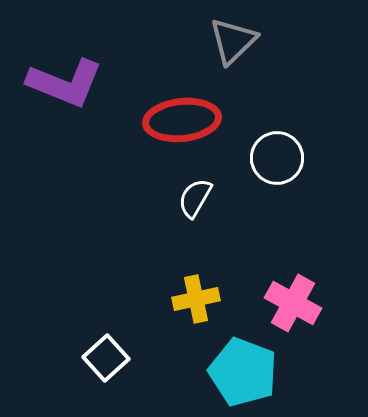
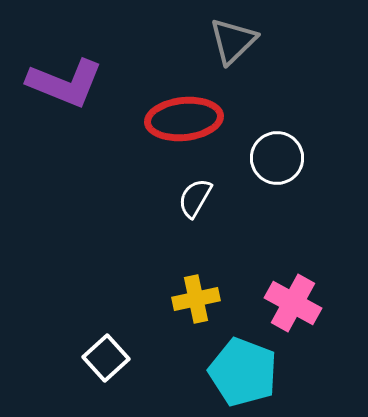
red ellipse: moved 2 px right, 1 px up
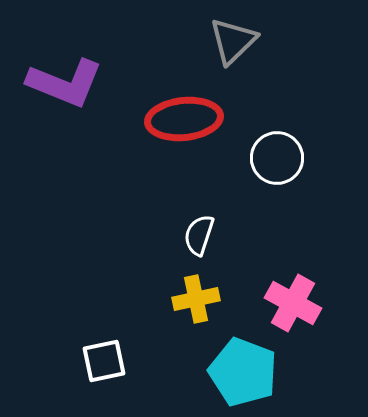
white semicircle: moved 4 px right, 37 px down; rotated 12 degrees counterclockwise
white square: moved 2 px left, 3 px down; rotated 30 degrees clockwise
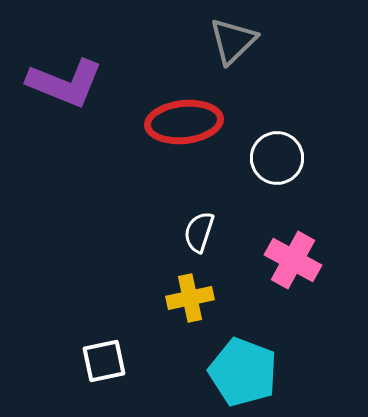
red ellipse: moved 3 px down
white semicircle: moved 3 px up
yellow cross: moved 6 px left, 1 px up
pink cross: moved 43 px up
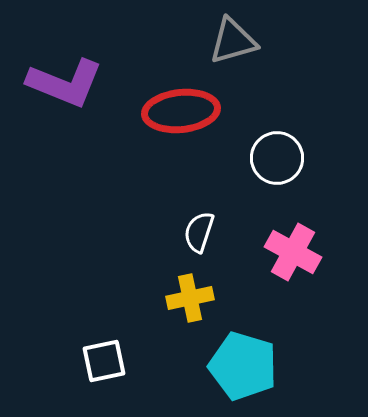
gray triangle: rotated 28 degrees clockwise
red ellipse: moved 3 px left, 11 px up
pink cross: moved 8 px up
cyan pentagon: moved 6 px up; rotated 4 degrees counterclockwise
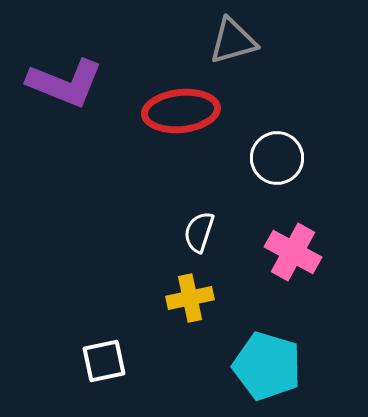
cyan pentagon: moved 24 px right
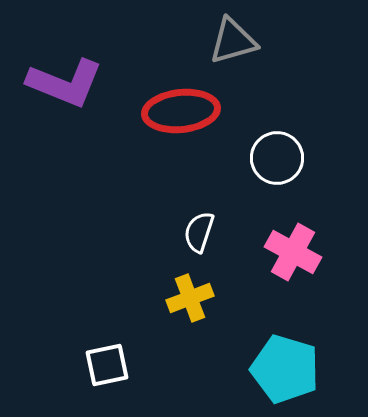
yellow cross: rotated 9 degrees counterclockwise
white square: moved 3 px right, 4 px down
cyan pentagon: moved 18 px right, 3 px down
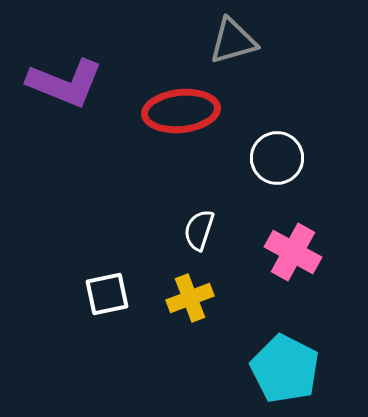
white semicircle: moved 2 px up
white square: moved 71 px up
cyan pentagon: rotated 10 degrees clockwise
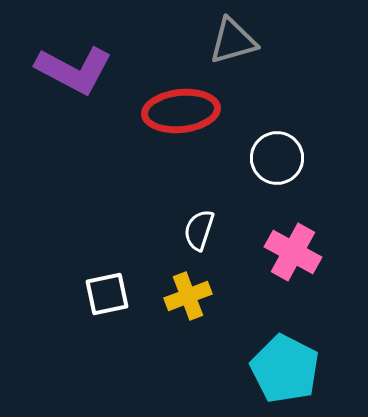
purple L-shape: moved 9 px right, 13 px up; rotated 6 degrees clockwise
yellow cross: moved 2 px left, 2 px up
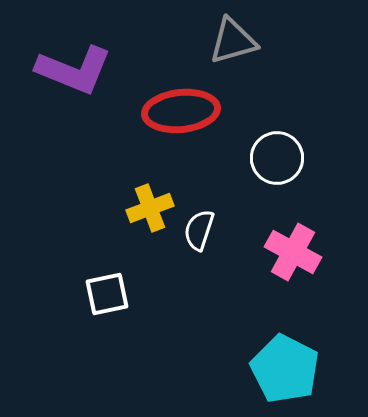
purple L-shape: rotated 6 degrees counterclockwise
yellow cross: moved 38 px left, 88 px up
